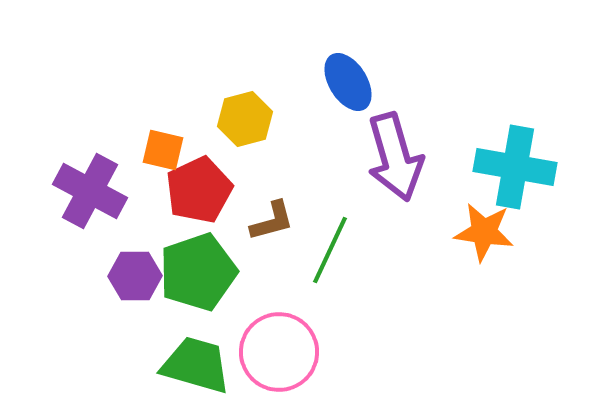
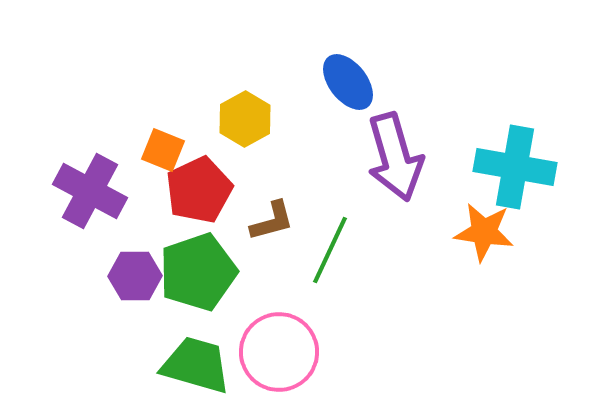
blue ellipse: rotated 6 degrees counterclockwise
yellow hexagon: rotated 14 degrees counterclockwise
orange square: rotated 9 degrees clockwise
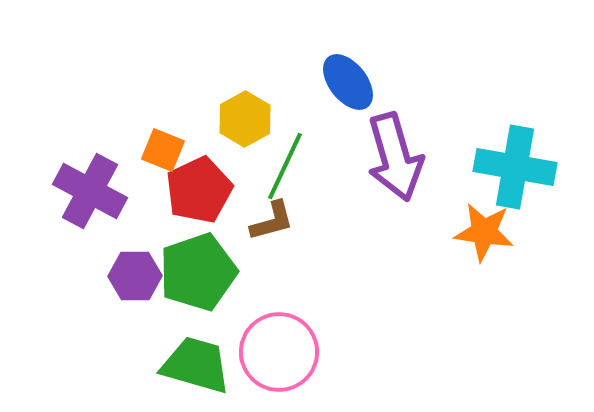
green line: moved 45 px left, 84 px up
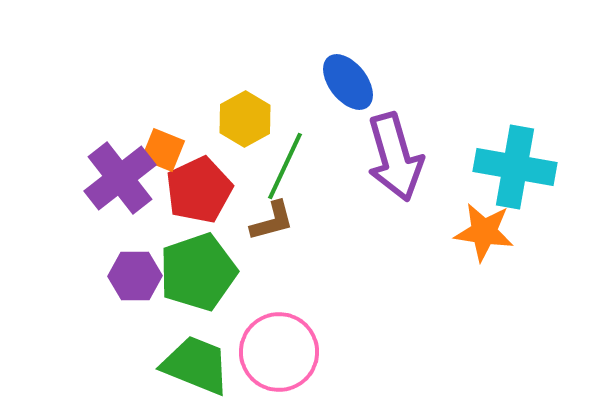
purple cross: moved 30 px right, 13 px up; rotated 24 degrees clockwise
green trapezoid: rotated 6 degrees clockwise
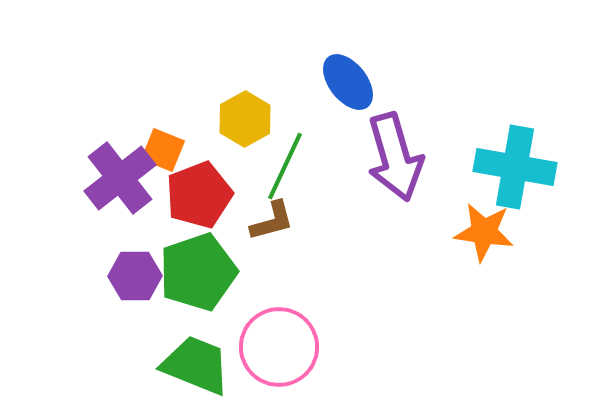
red pentagon: moved 5 px down; rotated 4 degrees clockwise
pink circle: moved 5 px up
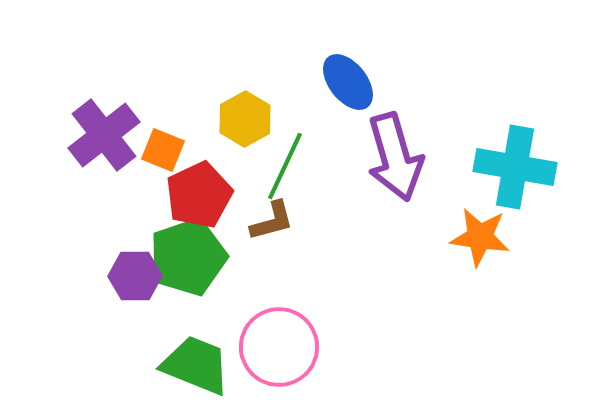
purple cross: moved 16 px left, 43 px up
red pentagon: rotated 4 degrees counterclockwise
orange star: moved 4 px left, 5 px down
green pentagon: moved 10 px left, 15 px up
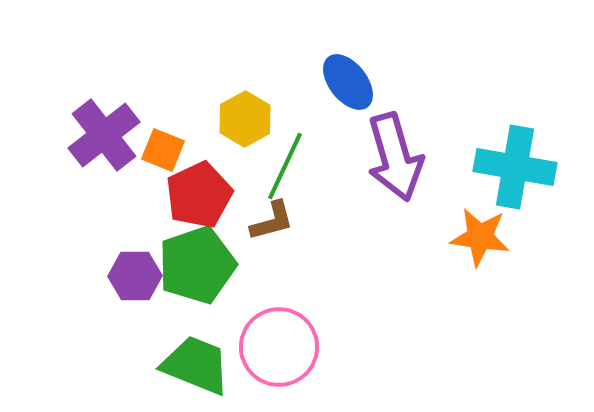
green pentagon: moved 9 px right, 8 px down
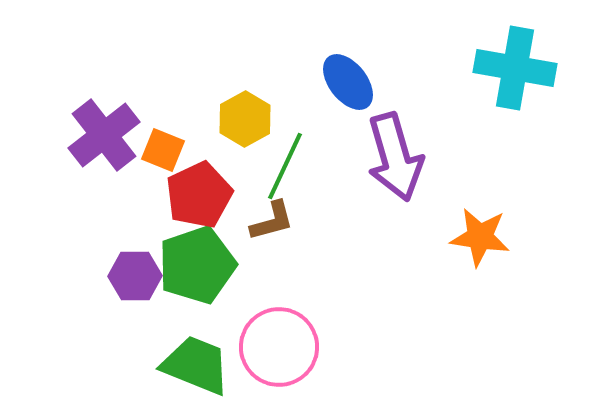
cyan cross: moved 99 px up
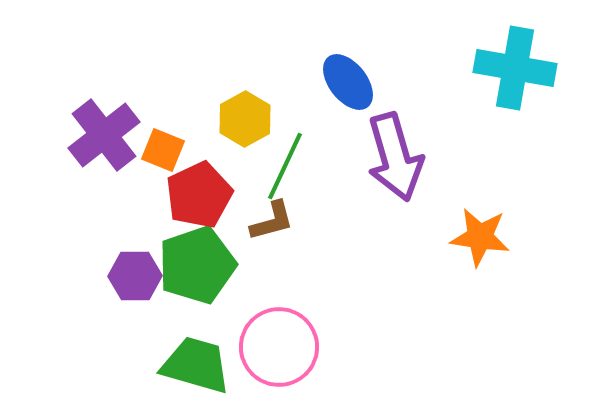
green trapezoid: rotated 6 degrees counterclockwise
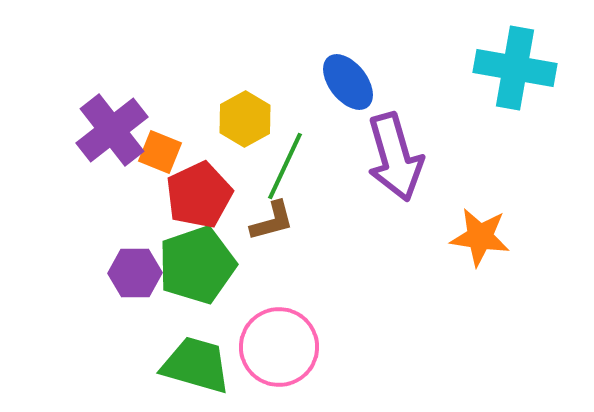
purple cross: moved 8 px right, 5 px up
orange square: moved 3 px left, 2 px down
purple hexagon: moved 3 px up
